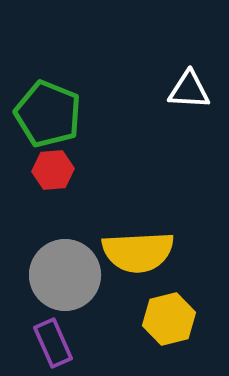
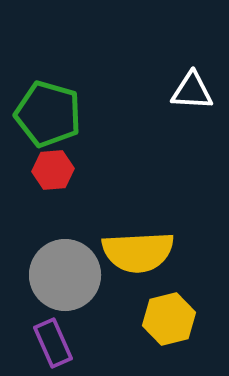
white triangle: moved 3 px right, 1 px down
green pentagon: rotated 6 degrees counterclockwise
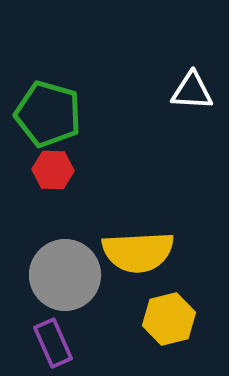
red hexagon: rotated 6 degrees clockwise
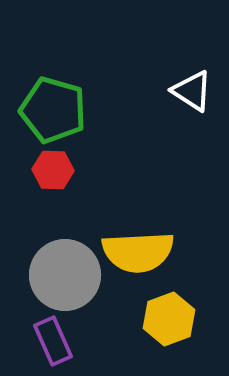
white triangle: rotated 30 degrees clockwise
green pentagon: moved 5 px right, 4 px up
yellow hexagon: rotated 6 degrees counterclockwise
purple rectangle: moved 2 px up
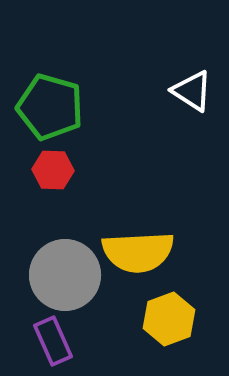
green pentagon: moved 3 px left, 3 px up
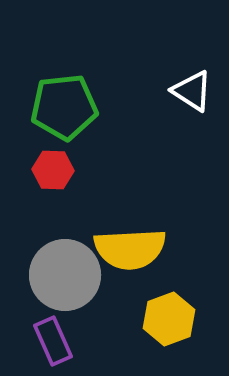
green pentagon: moved 14 px right; rotated 22 degrees counterclockwise
yellow semicircle: moved 8 px left, 3 px up
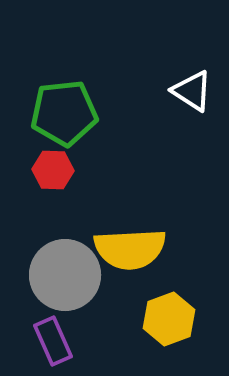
green pentagon: moved 6 px down
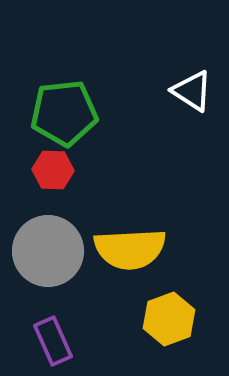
gray circle: moved 17 px left, 24 px up
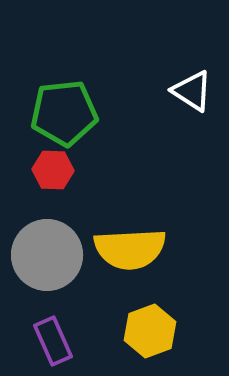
gray circle: moved 1 px left, 4 px down
yellow hexagon: moved 19 px left, 12 px down
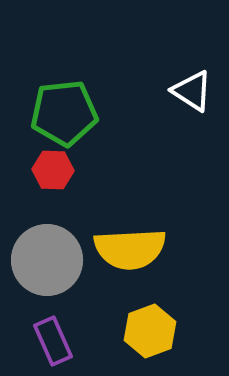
gray circle: moved 5 px down
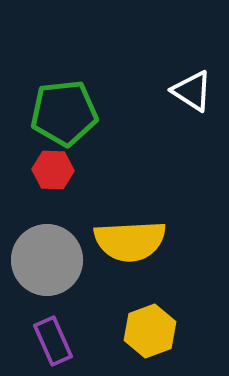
yellow semicircle: moved 8 px up
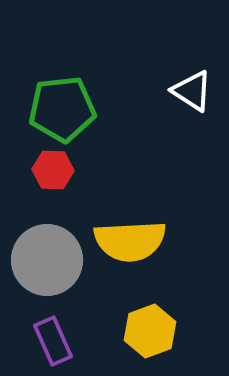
green pentagon: moved 2 px left, 4 px up
